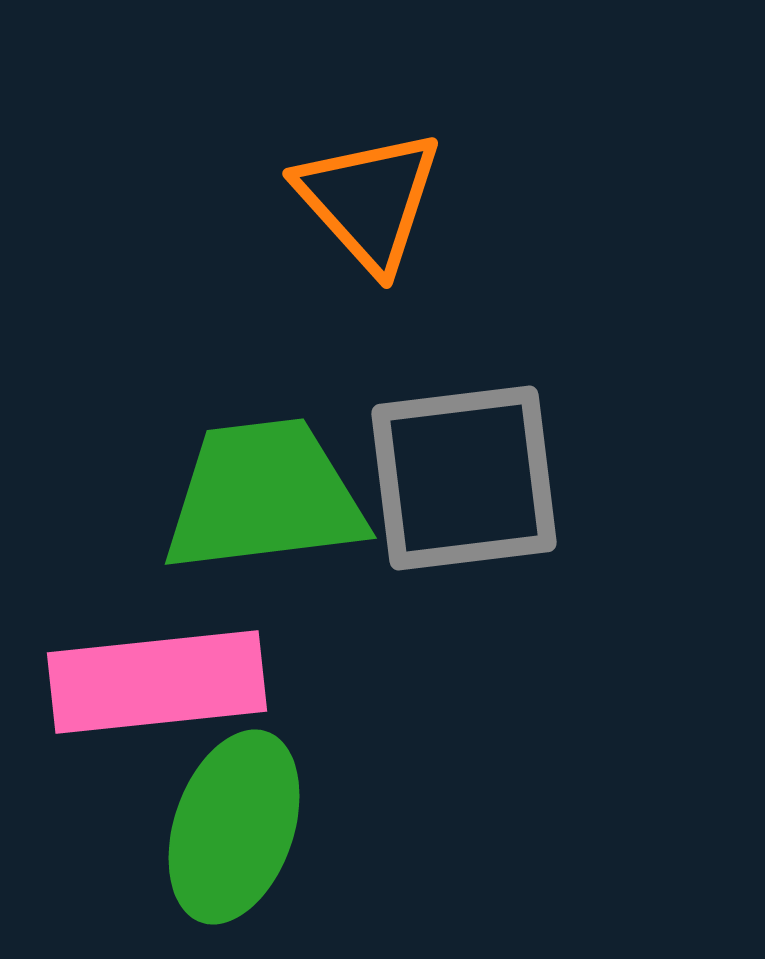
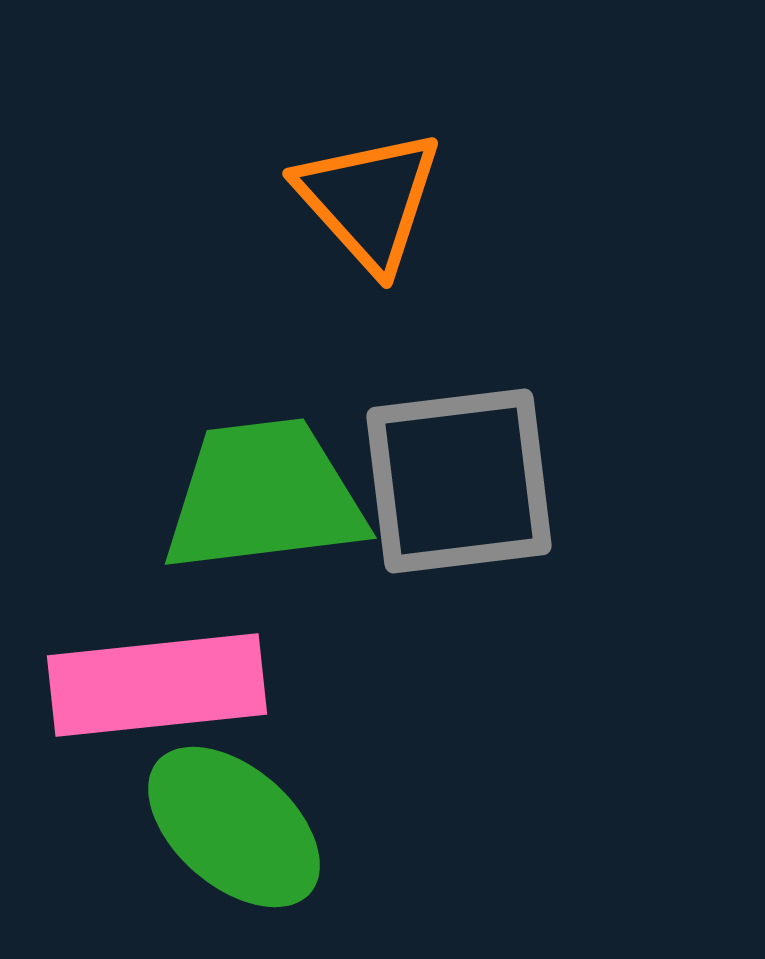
gray square: moved 5 px left, 3 px down
pink rectangle: moved 3 px down
green ellipse: rotated 68 degrees counterclockwise
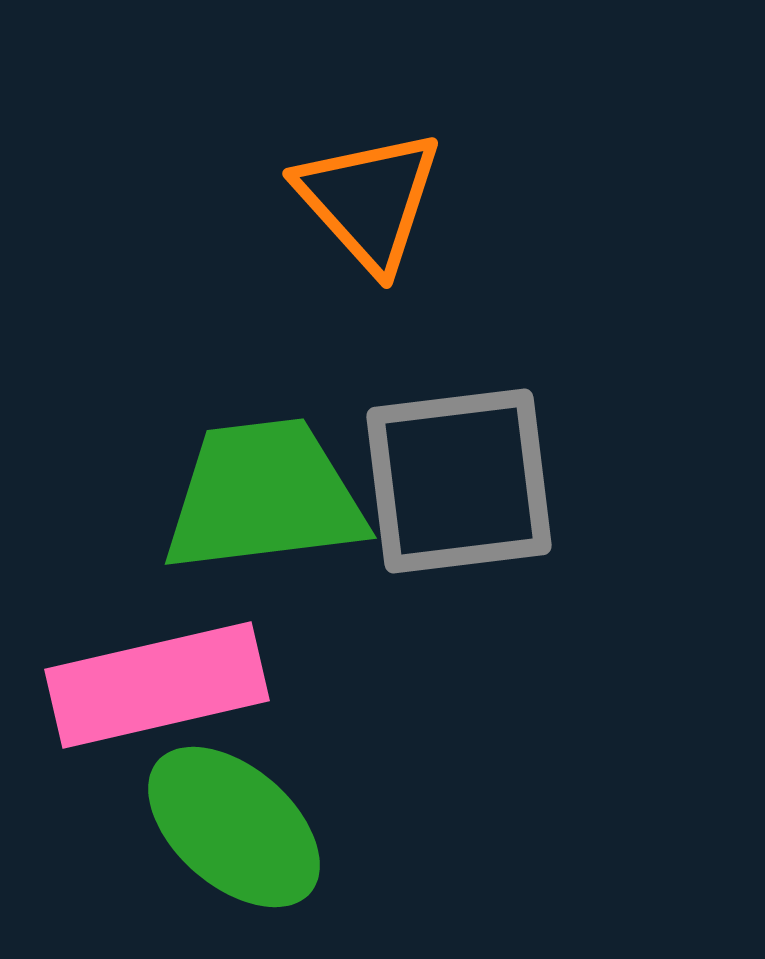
pink rectangle: rotated 7 degrees counterclockwise
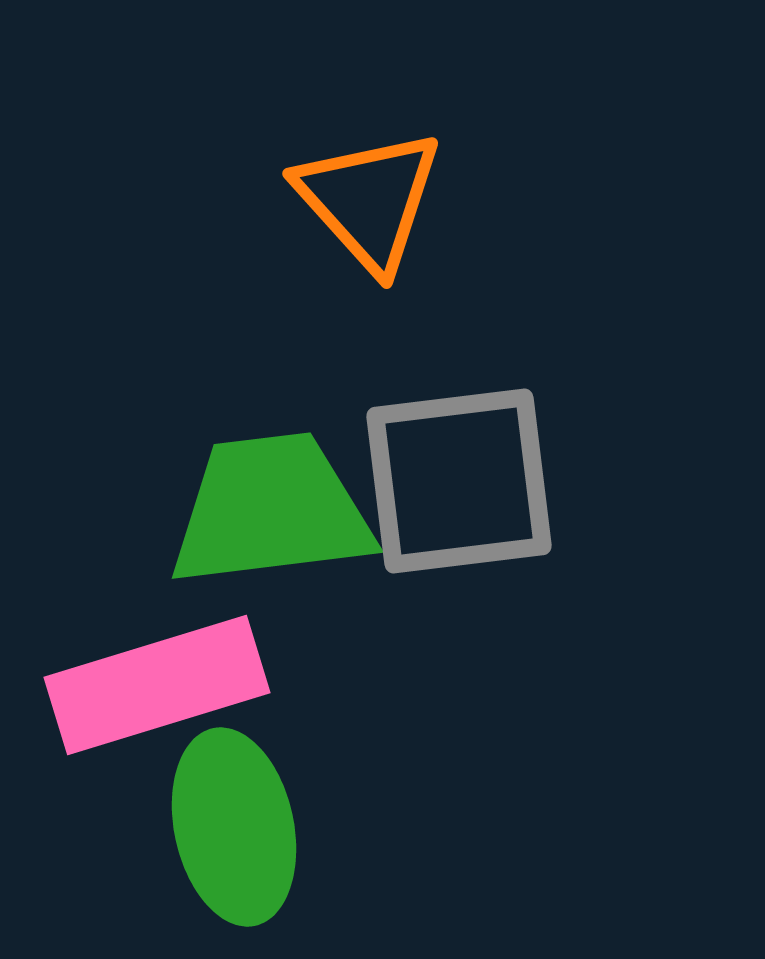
green trapezoid: moved 7 px right, 14 px down
pink rectangle: rotated 4 degrees counterclockwise
green ellipse: rotated 37 degrees clockwise
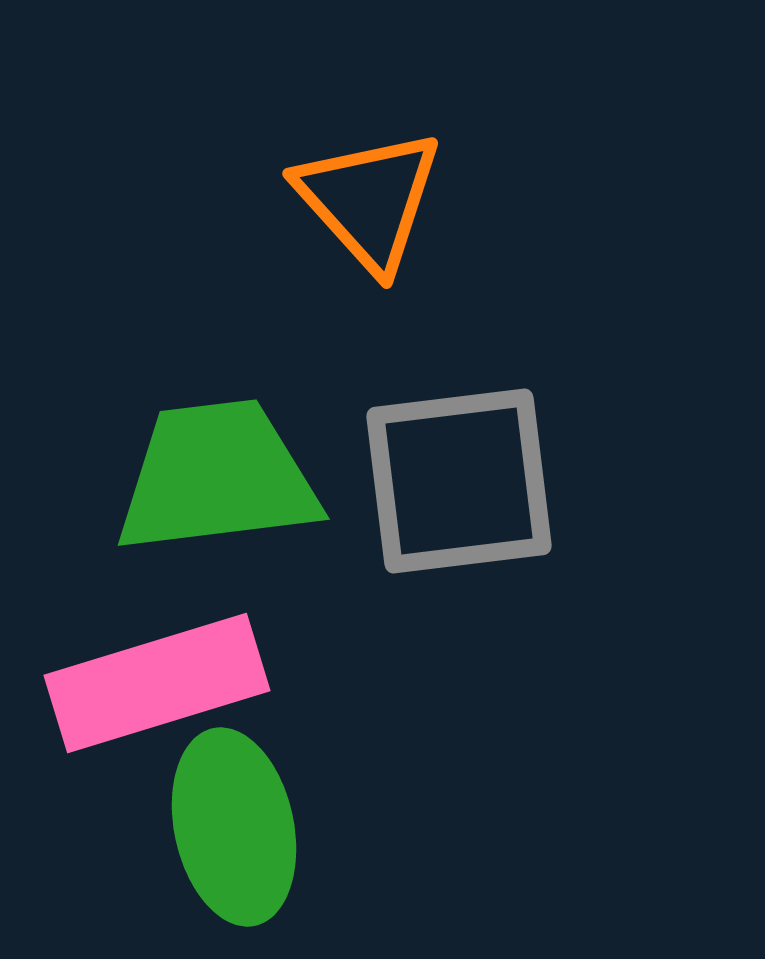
green trapezoid: moved 54 px left, 33 px up
pink rectangle: moved 2 px up
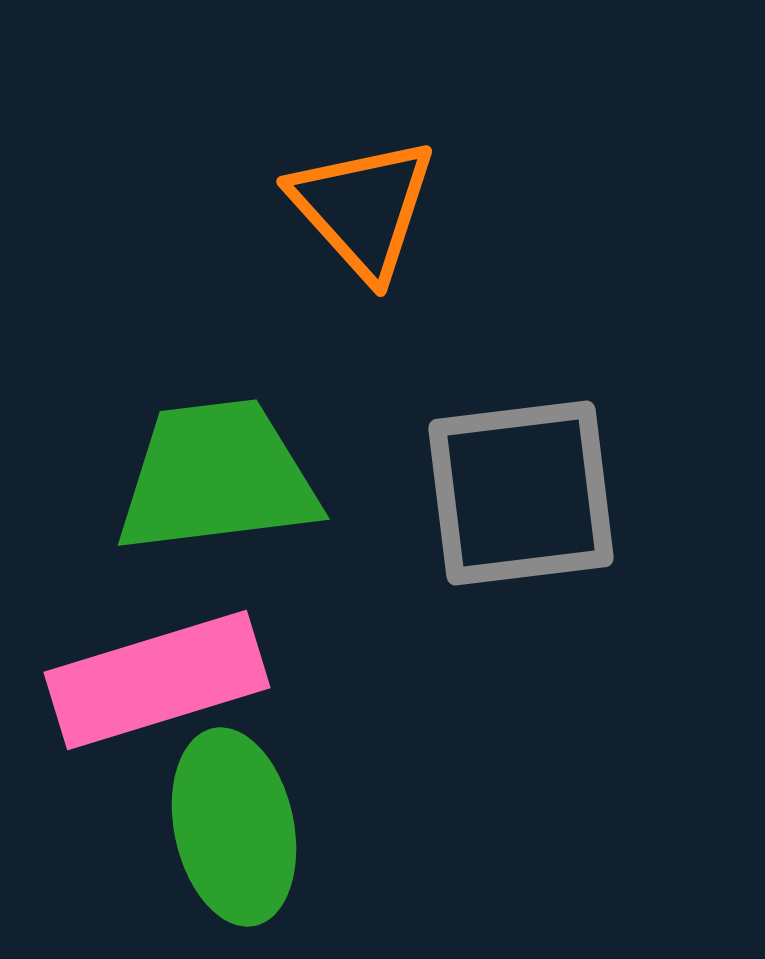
orange triangle: moved 6 px left, 8 px down
gray square: moved 62 px right, 12 px down
pink rectangle: moved 3 px up
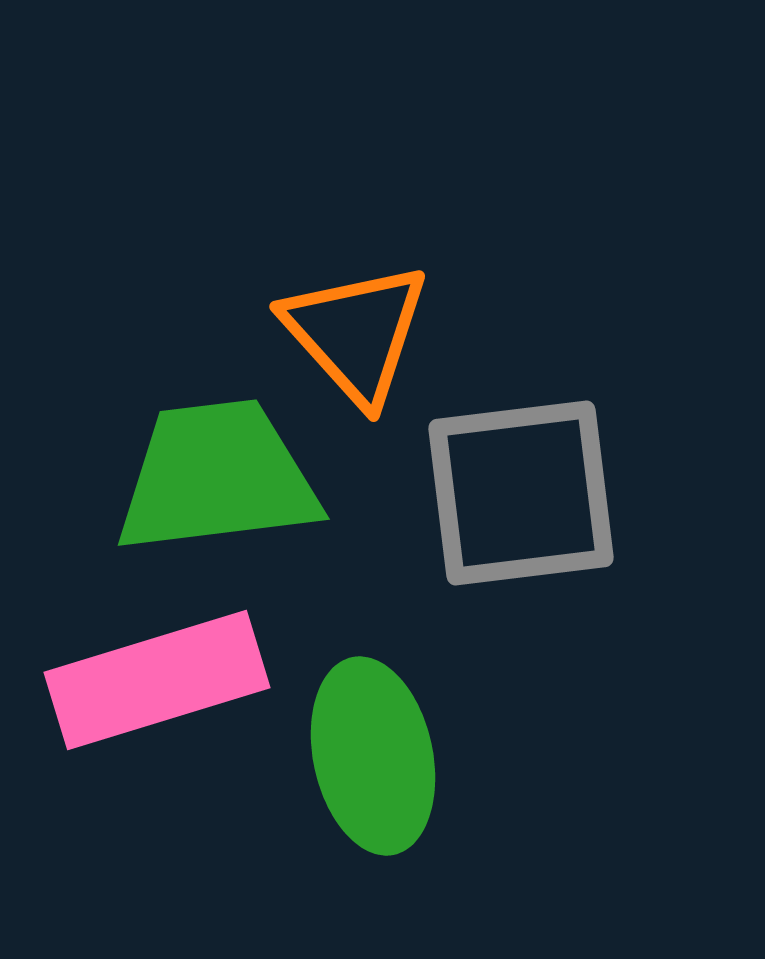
orange triangle: moved 7 px left, 125 px down
green ellipse: moved 139 px right, 71 px up
